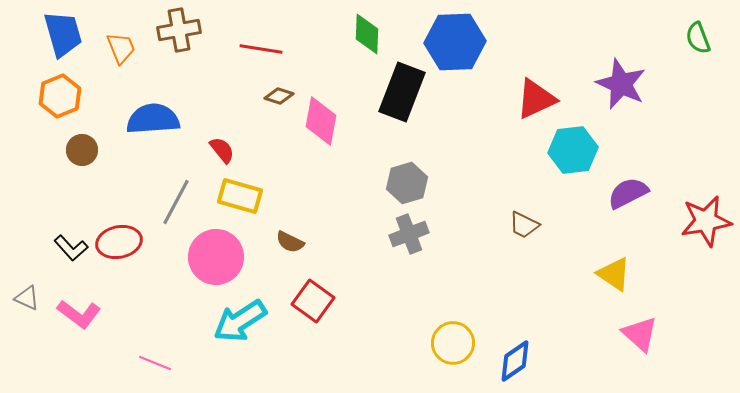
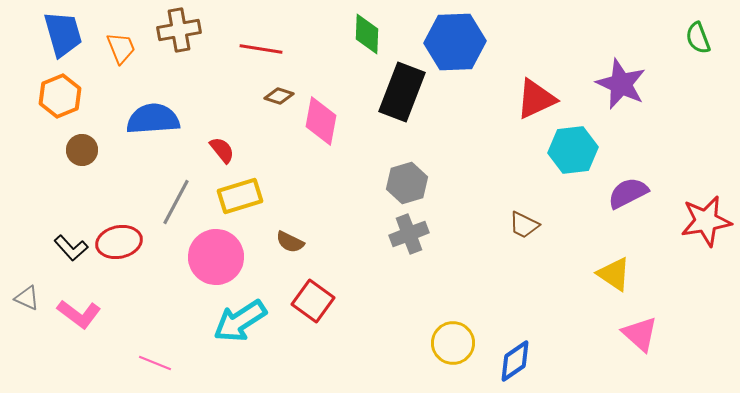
yellow rectangle: rotated 33 degrees counterclockwise
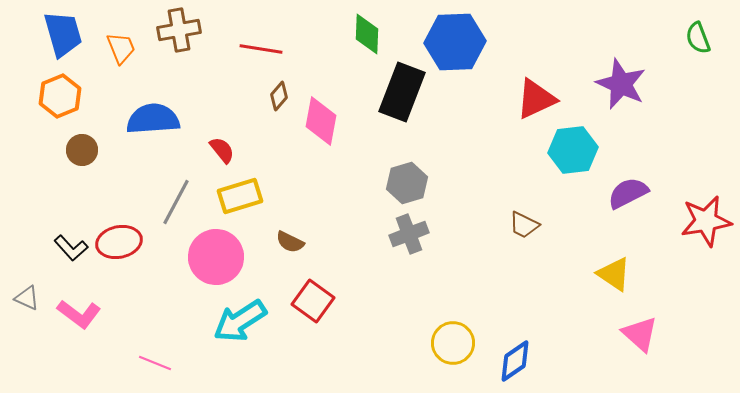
brown diamond: rotated 68 degrees counterclockwise
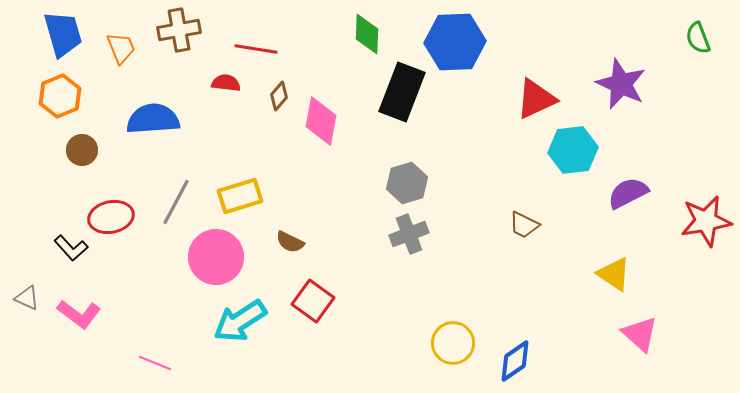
red line: moved 5 px left
red semicircle: moved 4 px right, 67 px up; rotated 44 degrees counterclockwise
red ellipse: moved 8 px left, 25 px up
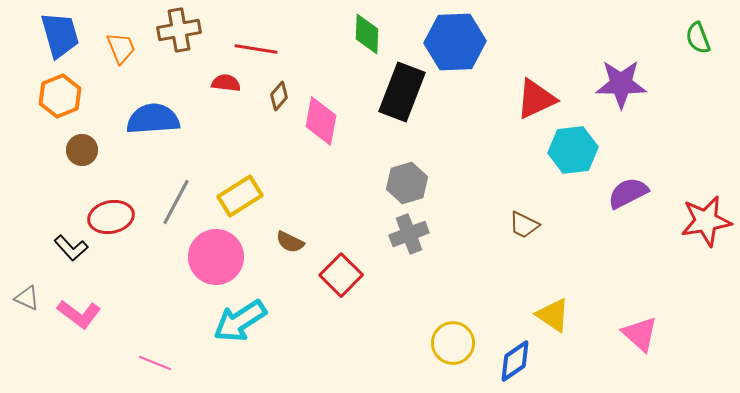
blue trapezoid: moved 3 px left, 1 px down
purple star: rotated 24 degrees counterclockwise
yellow rectangle: rotated 15 degrees counterclockwise
yellow triangle: moved 61 px left, 41 px down
red square: moved 28 px right, 26 px up; rotated 9 degrees clockwise
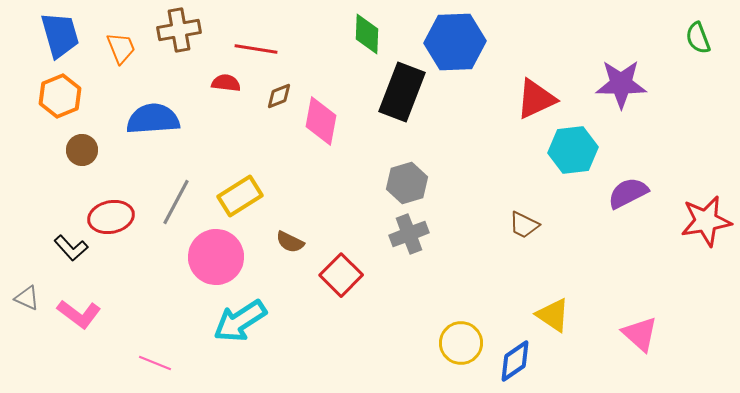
brown diamond: rotated 28 degrees clockwise
yellow circle: moved 8 px right
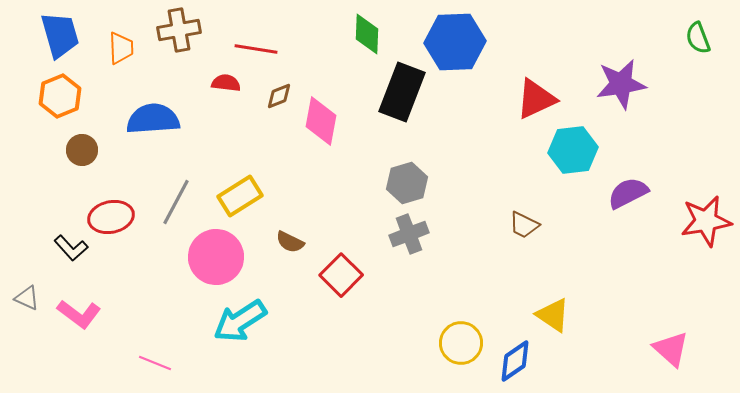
orange trapezoid: rotated 20 degrees clockwise
purple star: rotated 9 degrees counterclockwise
pink triangle: moved 31 px right, 15 px down
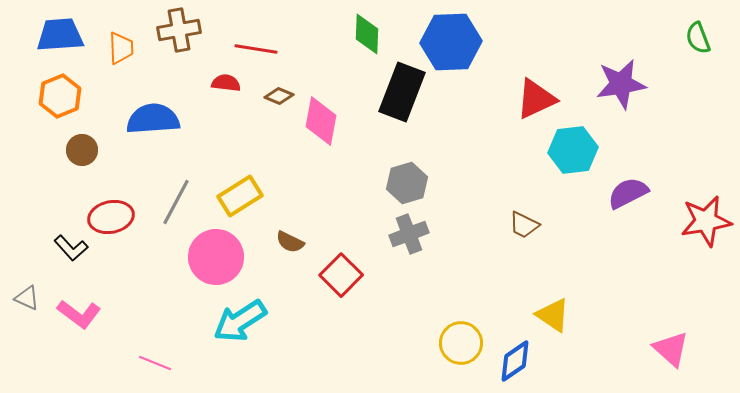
blue trapezoid: rotated 78 degrees counterclockwise
blue hexagon: moved 4 px left
brown diamond: rotated 44 degrees clockwise
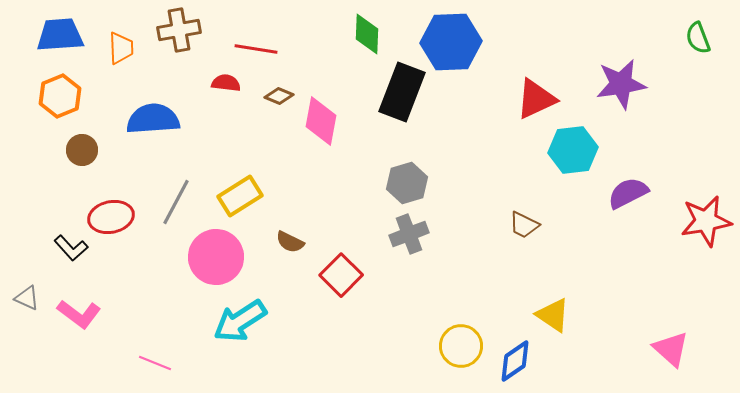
yellow circle: moved 3 px down
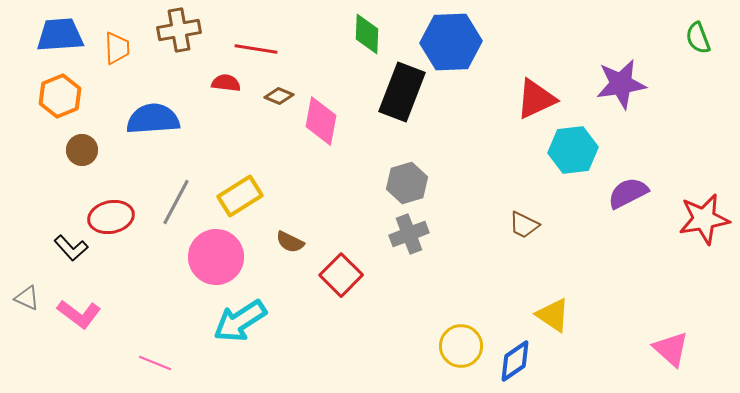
orange trapezoid: moved 4 px left
red star: moved 2 px left, 2 px up
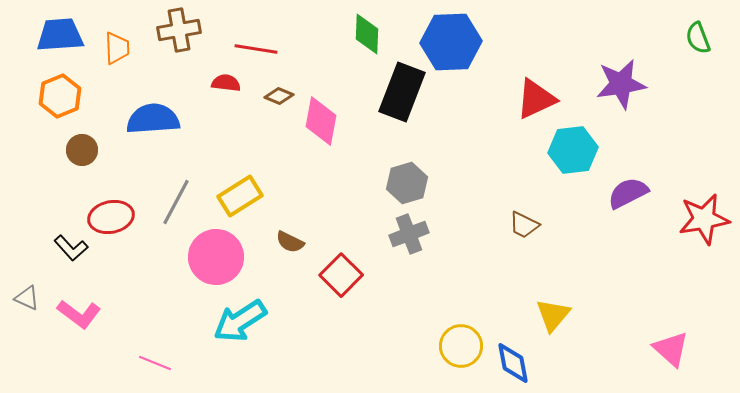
yellow triangle: rotated 36 degrees clockwise
blue diamond: moved 2 px left, 2 px down; rotated 66 degrees counterclockwise
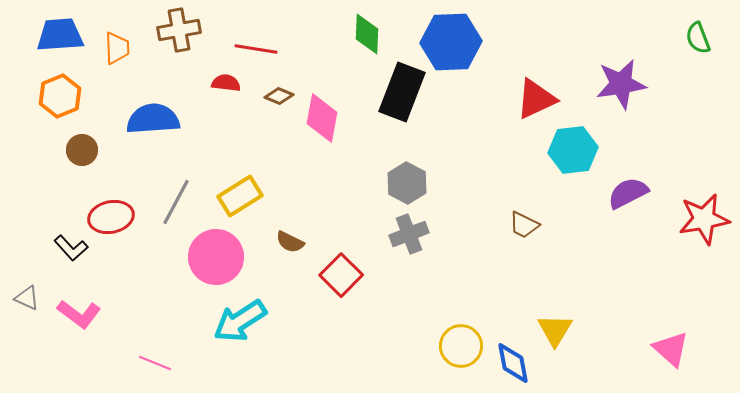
pink diamond: moved 1 px right, 3 px up
gray hexagon: rotated 15 degrees counterclockwise
yellow triangle: moved 2 px right, 15 px down; rotated 9 degrees counterclockwise
